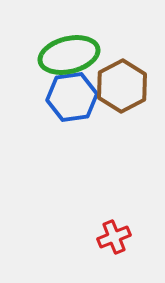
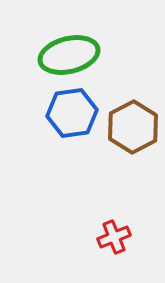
brown hexagon: moved 11 px right, 41 px down
blue hexagon: moved 16 px down
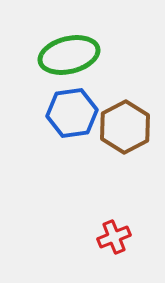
brown hexagon: moved 8 px left
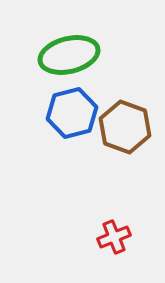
blue hexagon: rotated 6 degrees counterclockwise
brown hexagon: rotated 12 degrees counterclockwise
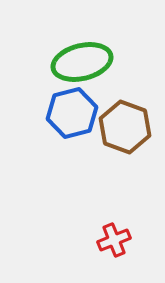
green ellipse: moved 13 px right, 7 px down
red cross: moved 3 px down
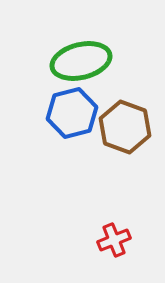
green ellipse: moved 1 px left, 1 px up
